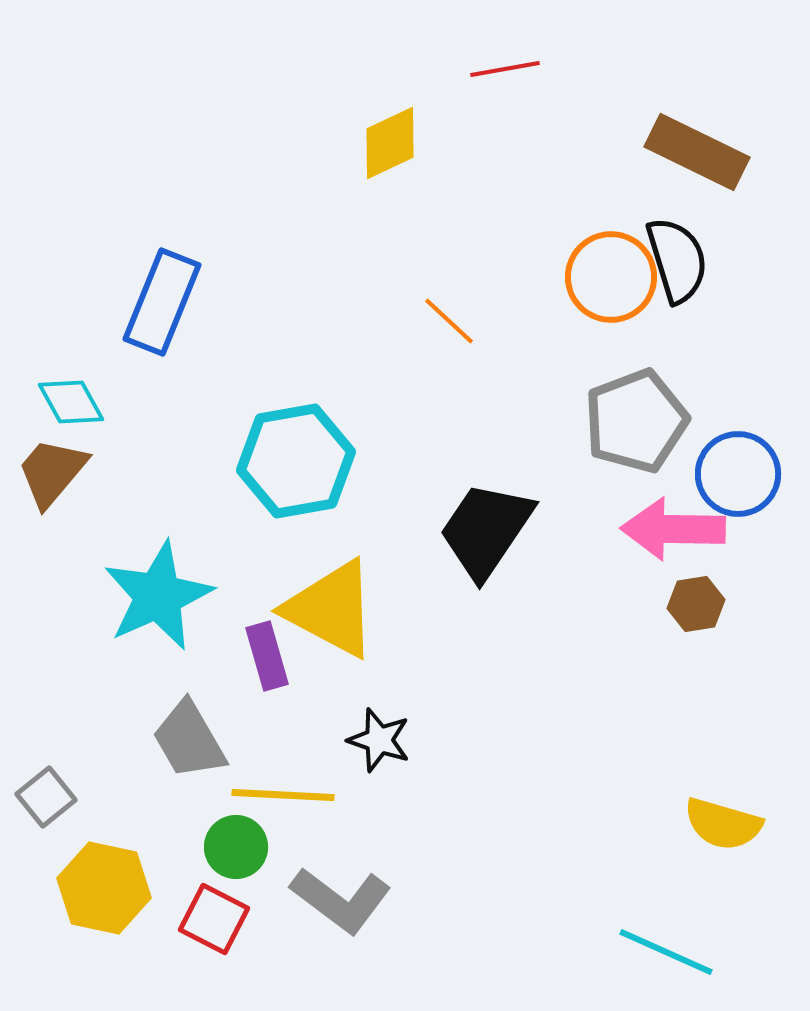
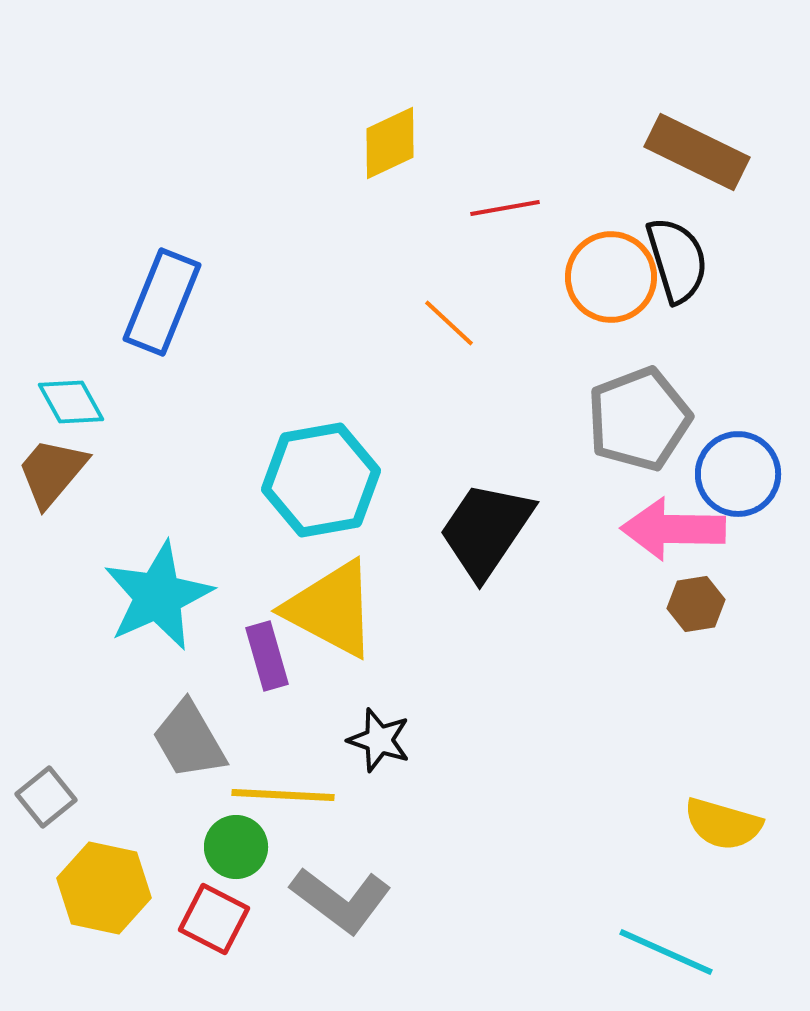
red line: moved 139 px down
orange line: moved 2 px down
gray pentagon: moved 3 px right, 2 px up
cyan hexagon: moved 25 px right, 19 px down
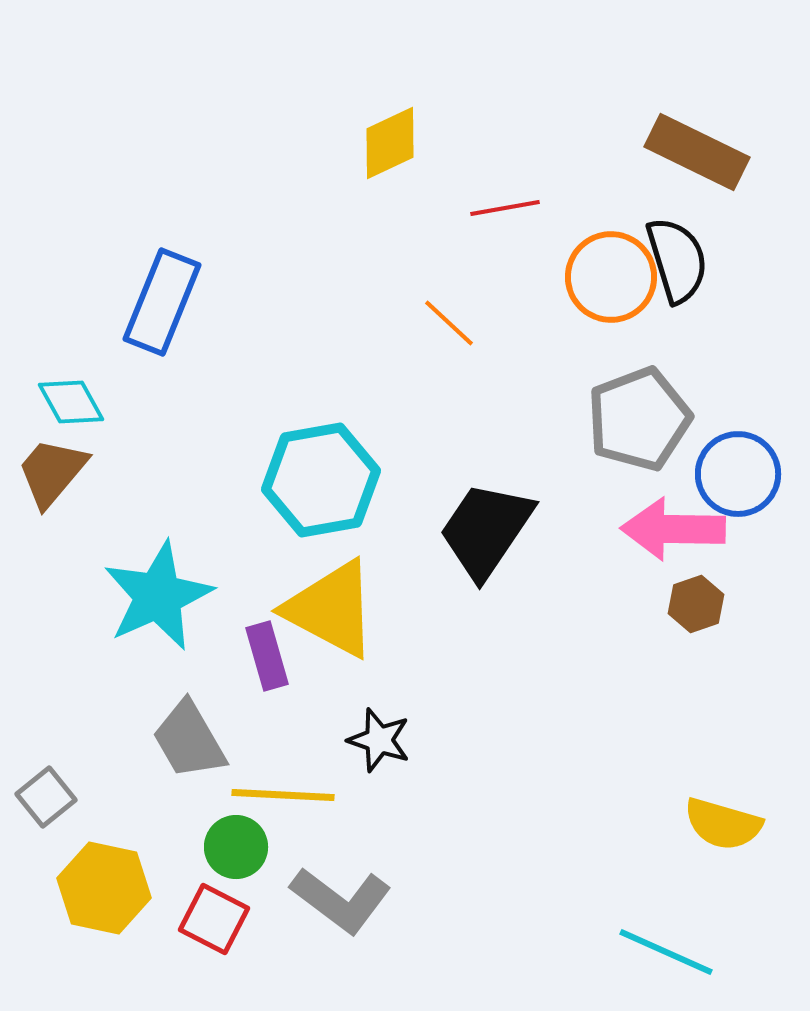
brown hexagon: rotated 10 degrees counterclockwise
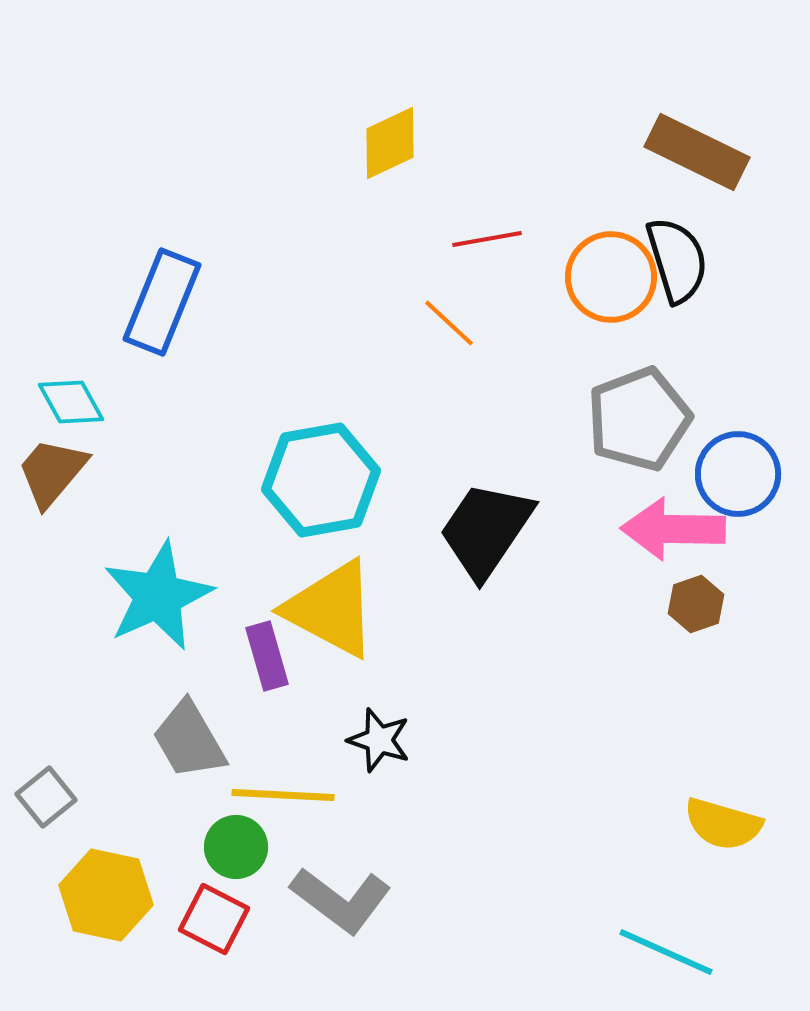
red line: moved 18 px left, 31 px down
yellow hexagon: moved 2 px right, 7 px down
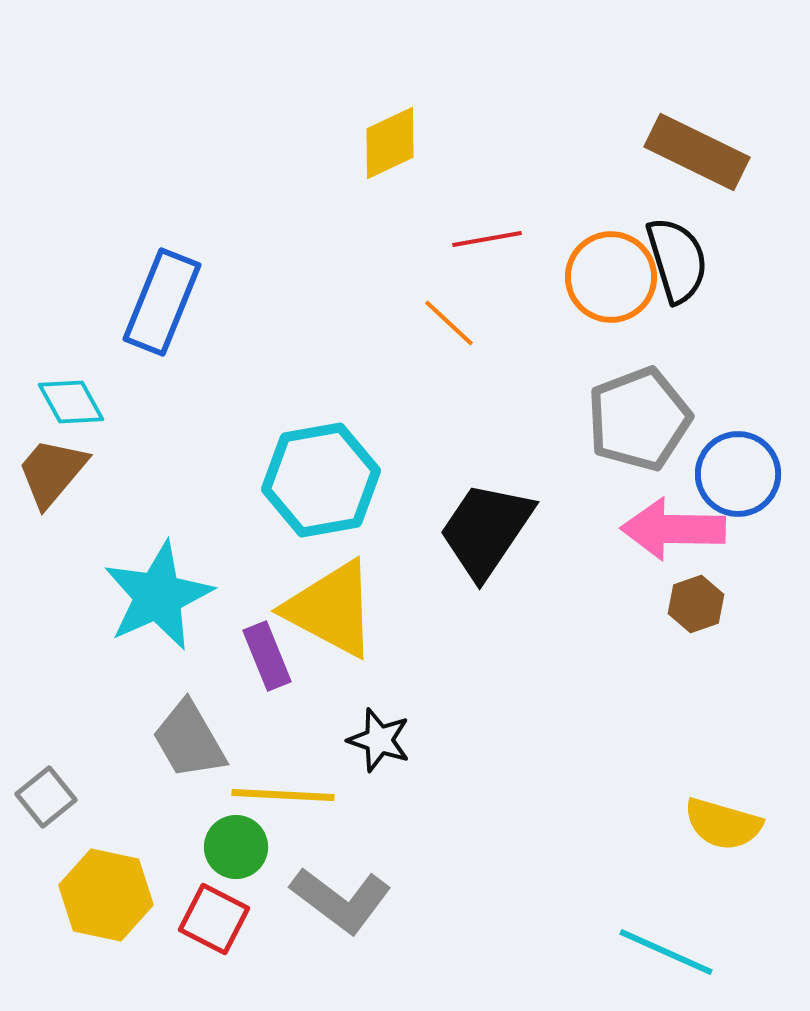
purple rectangle: rotated 6 degrees counterclockwise
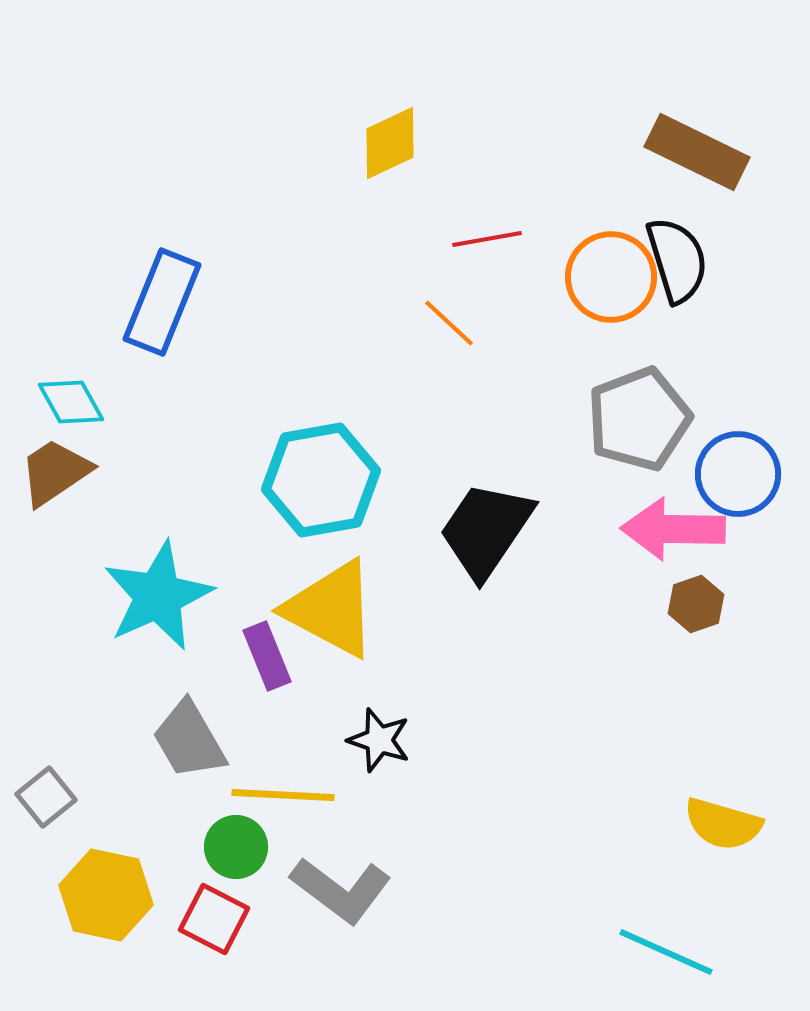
brown trapezoid: moved 3 px right; rotated 16 degrees clockwise
gray L-shape: moved 10 px up
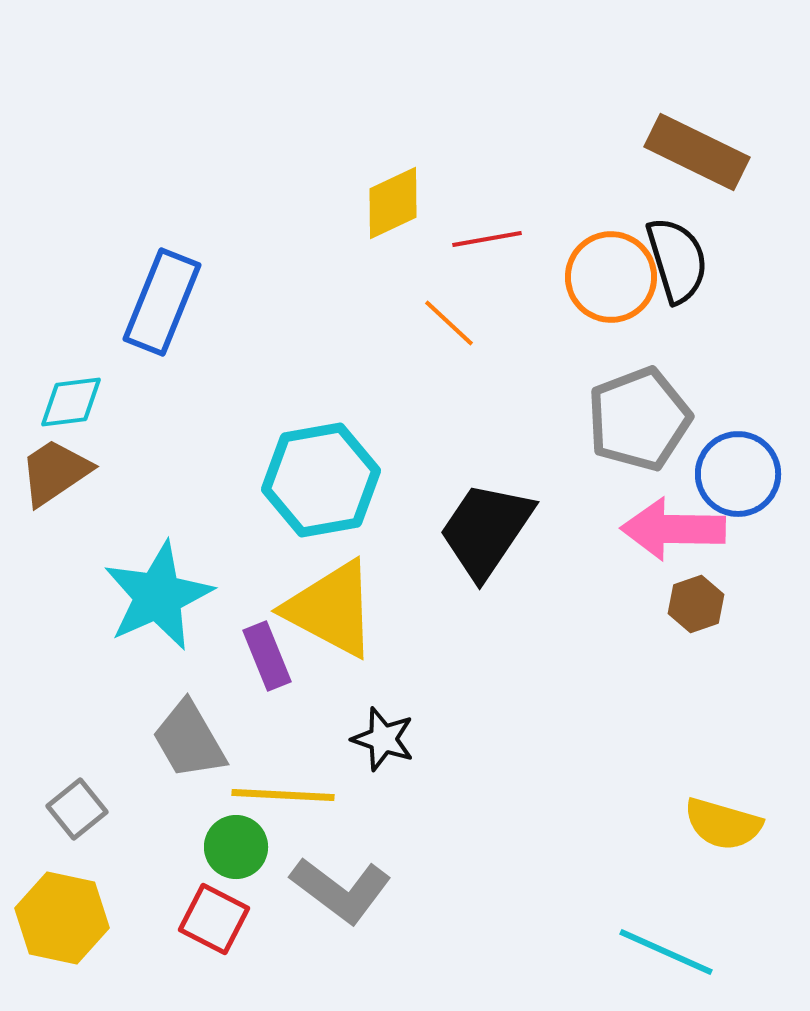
yellow diamond: moved 3 px right, 60 px down
cyan diamond: rotated 68 degrees counterclockwise
black star: moved 4 px right, 1 px up
gray square: moved 31 px right, 12 px down
yellow hexagon: moved 44 px left, 23 px down
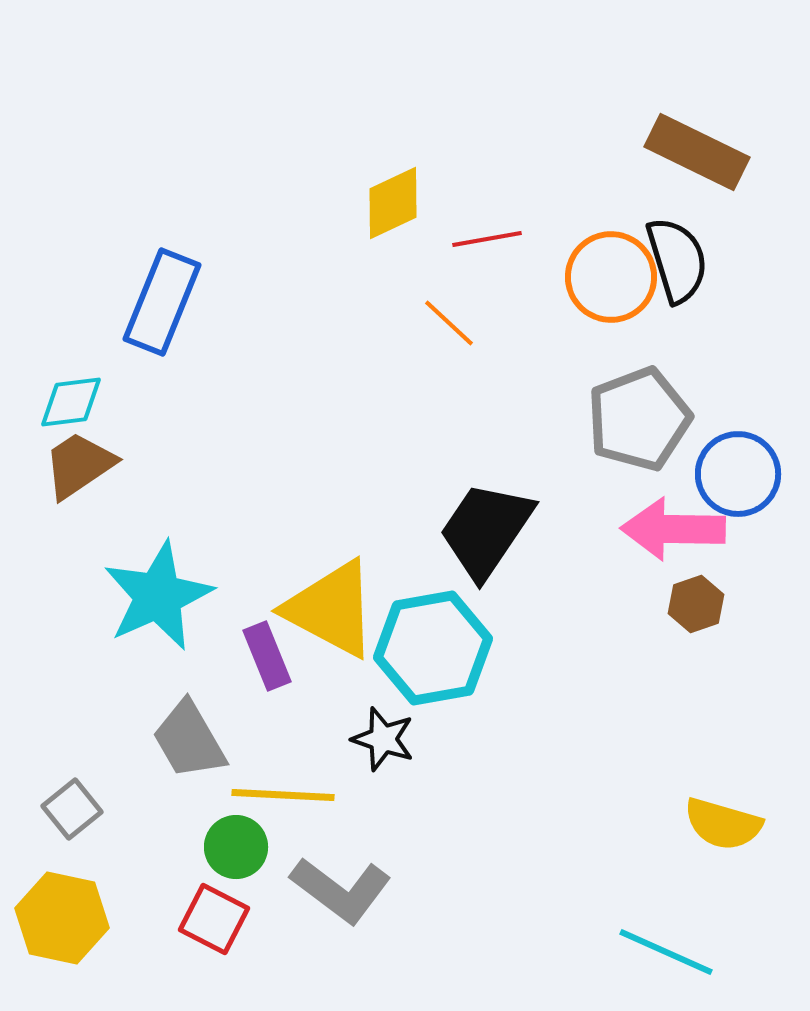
brown trapezoid: moved 24 px right, 7 px up
cyan hexagon: moved 112 px right, 168 px down
gray square: moved 5 px left
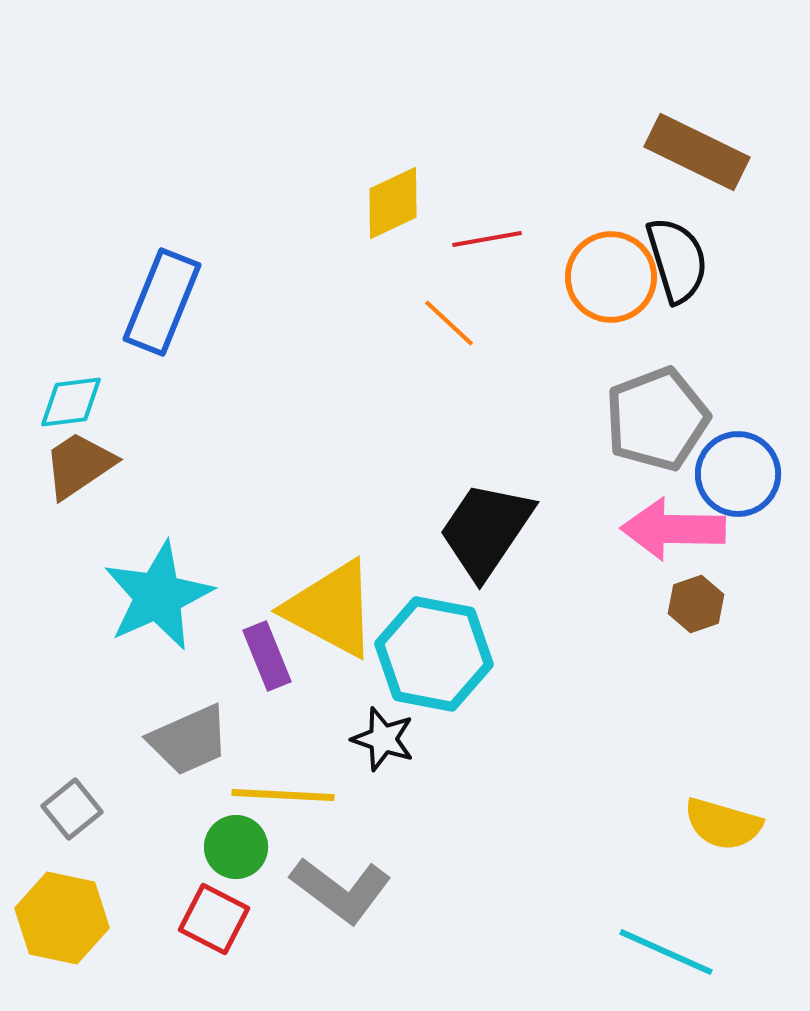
gray pentagon: moved 18 px right
cyan hexagon: moved 1 px right, 6 px down; rotated 21 degrees clockwise
gray trapezoid: rotated 84 degrees counterclockwise
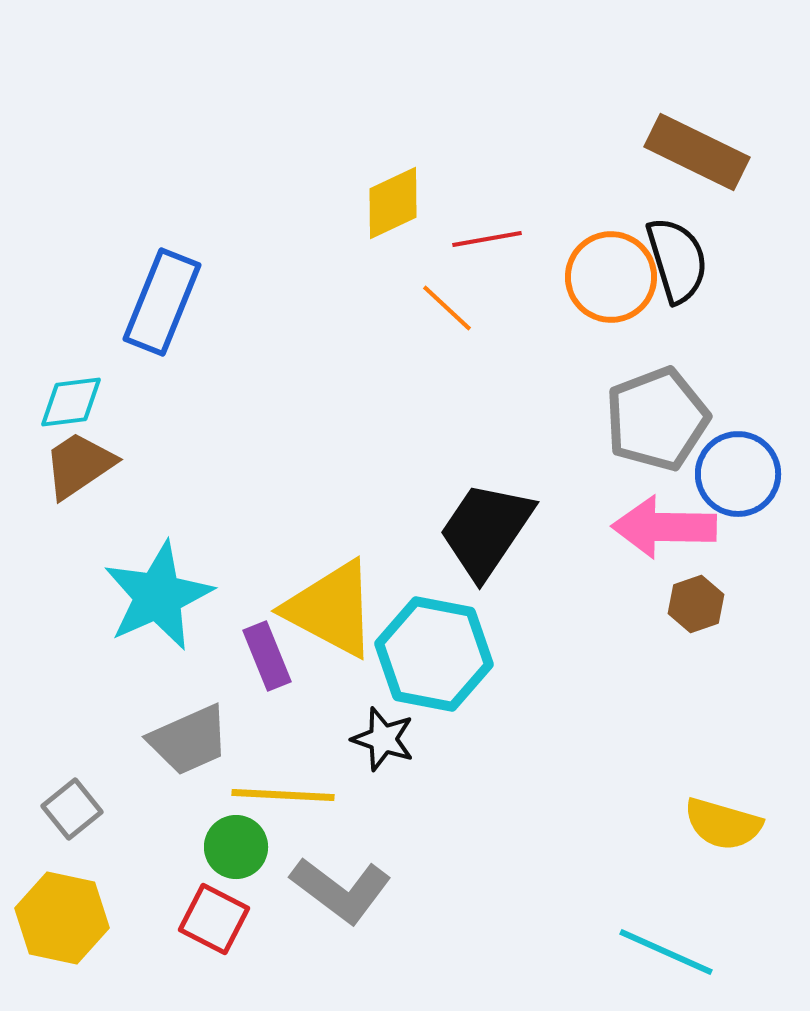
orange line: moved 2 px left, 15 px up
pink arrow: moved 9 px left, 2 px up
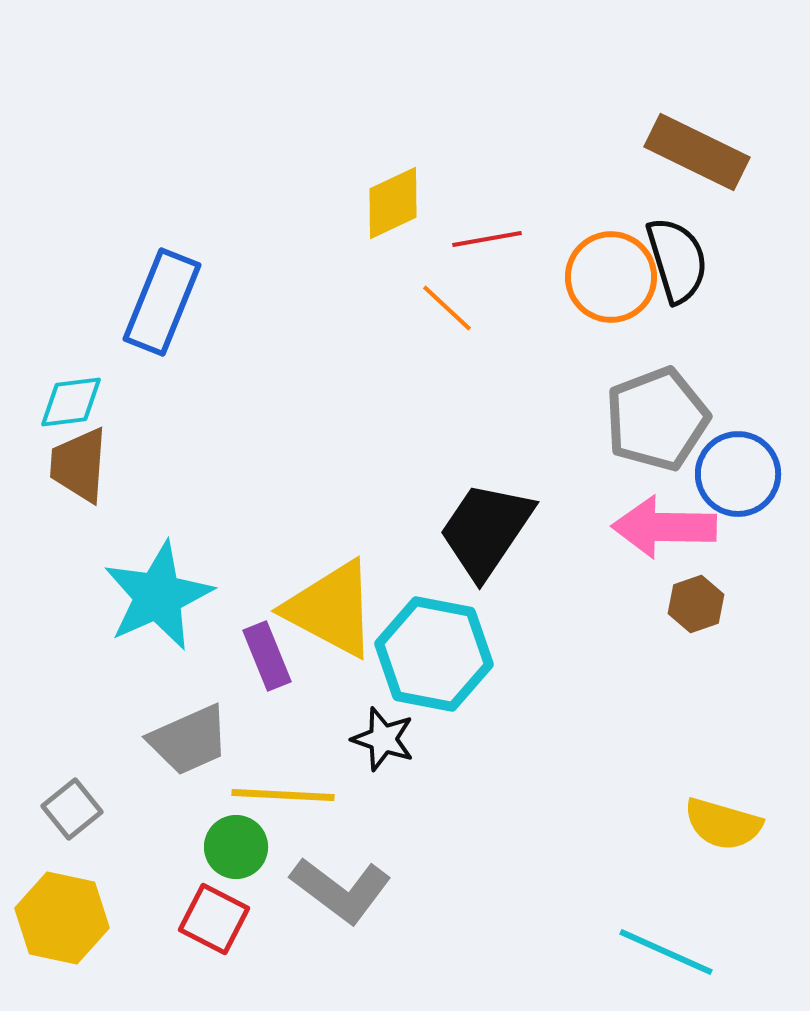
brown trapezoid: rotated 52 degrees counterclockwise
